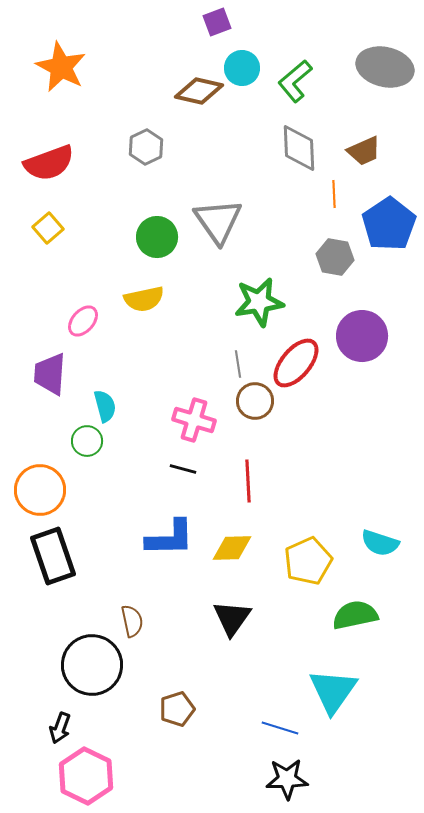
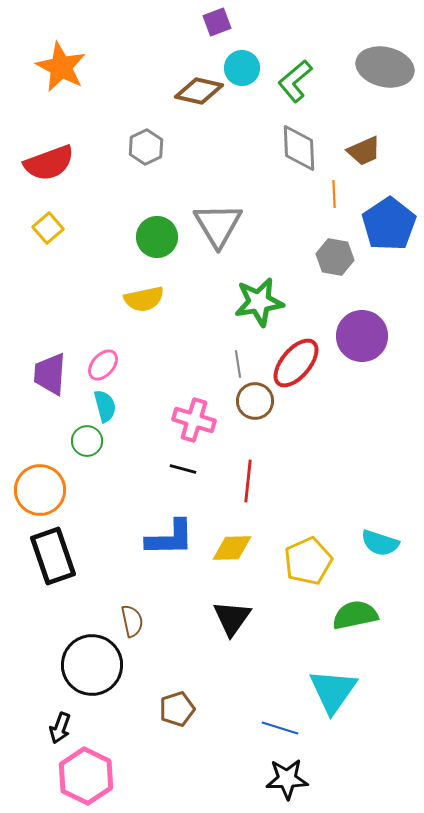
gray triangle at (218, 221): moved 4 px down; rotated 4 degrees clockwise
pink ellipse at (83, 321): moved 20 px right, 44 px down
red line at (248, 481): rotated 9 degrees clockwise
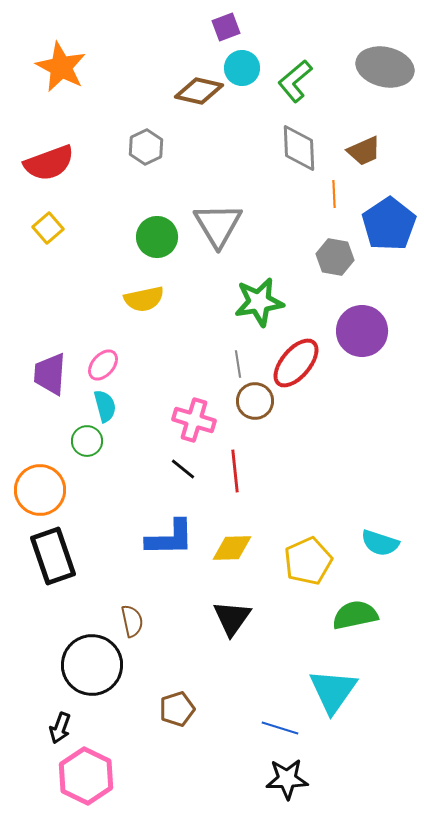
purple square at (217, 22): moved 9 px right, 5 px down
purple circle at (362, 336): moved 5 px up
black line at (183, 469): rotated 24 degrees clockwise
red line at (248, 481): moved 13 px left, 10 px up; rotated 12 degrees counterclockwise
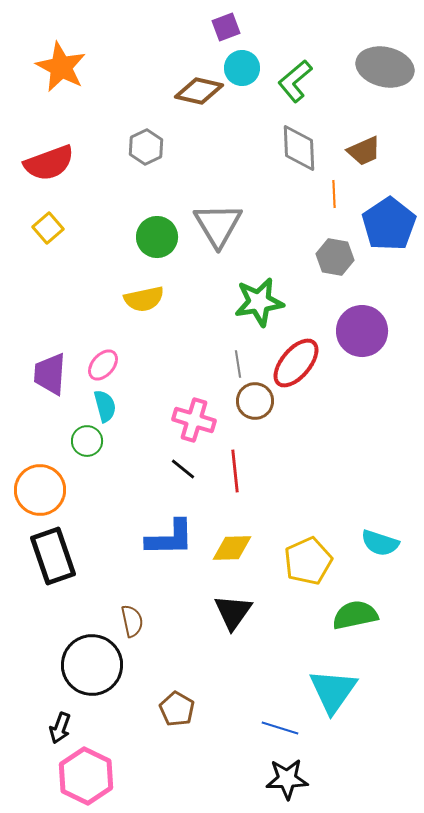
black triangle at (232, 618): moved 1 px right, 6 px up
brown pentagon at (177, 709): rotated 24 degrees counterclockwise
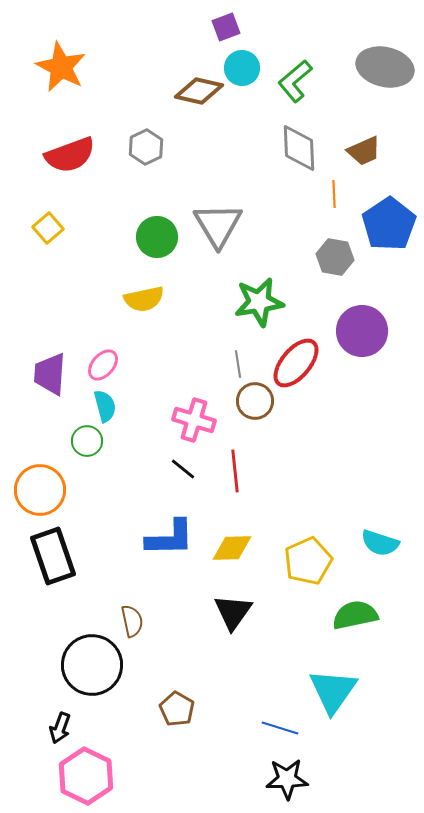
red semicircle at (49, 163): moved 21 px right, 8 px up
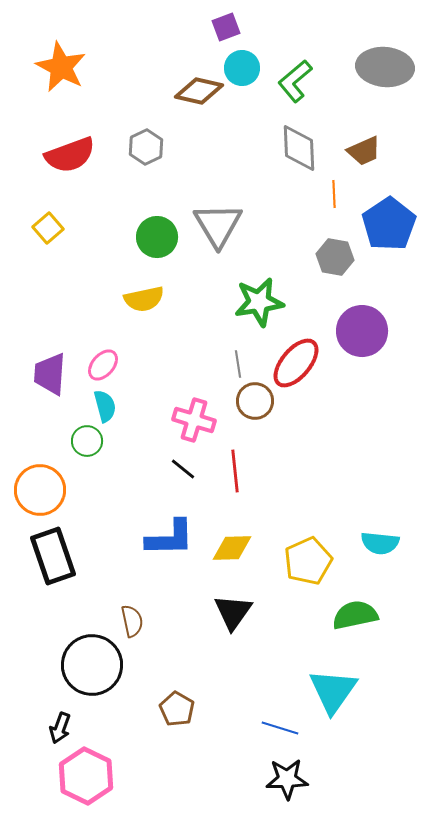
gray ellipse at (385, 67): rotated 8 degrees counterclockwise
cyan semicircle at (380, 543): rotated 12 degrees counterclockwise
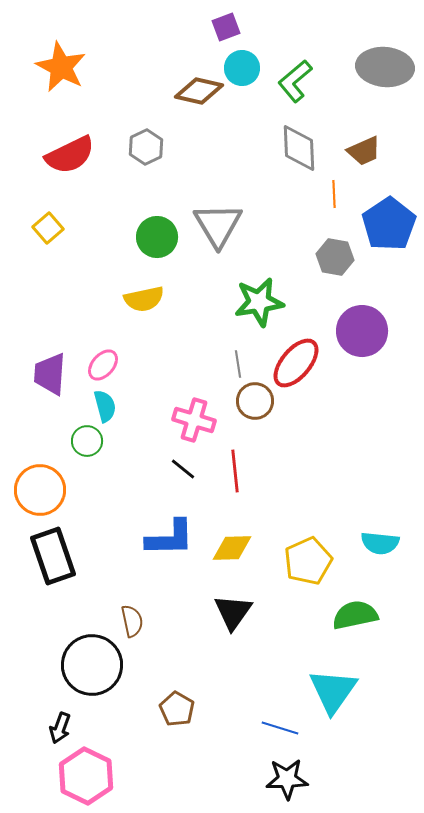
red semicircle at (70, 155): rotated 6 degrees counterclockwise
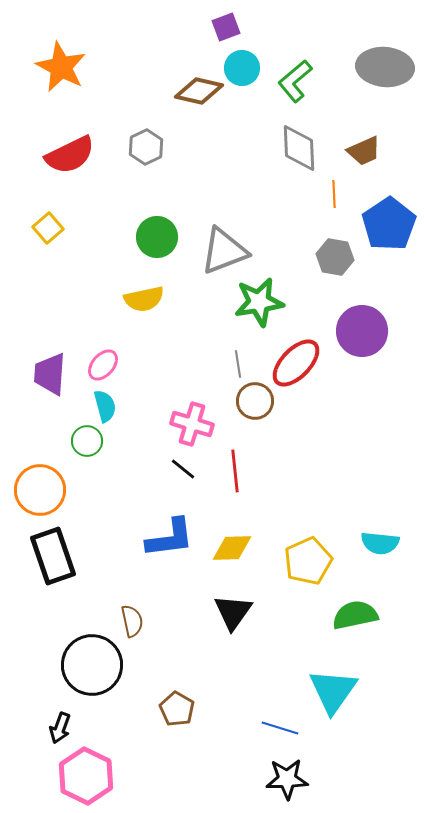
gray triangle at (218, 225): moved 6 px right, 26 px down; rotated 40 degrees clockwise
red ellipse at (296, 363): rotated 4 degrees clockwise
pink cross at (194, 420): moved 2 px left, 4 px down
blue L-shape at (170, 538): rotated 6 degrees counterclockwise
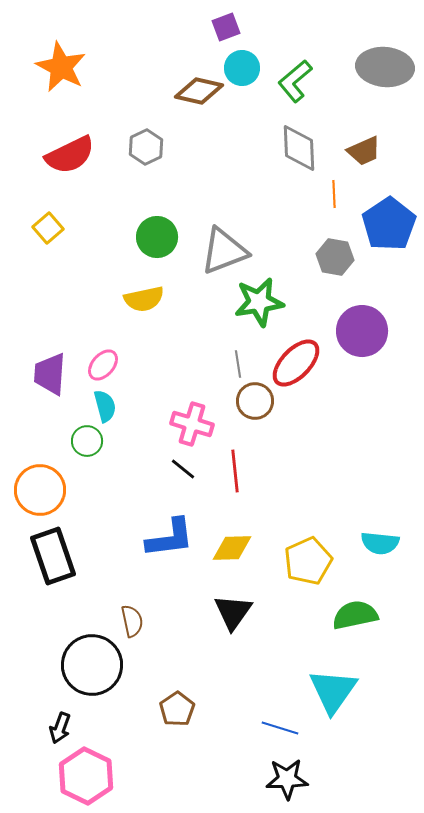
brown pentagon at (177, 709): rotated 8 degrees clockwise
